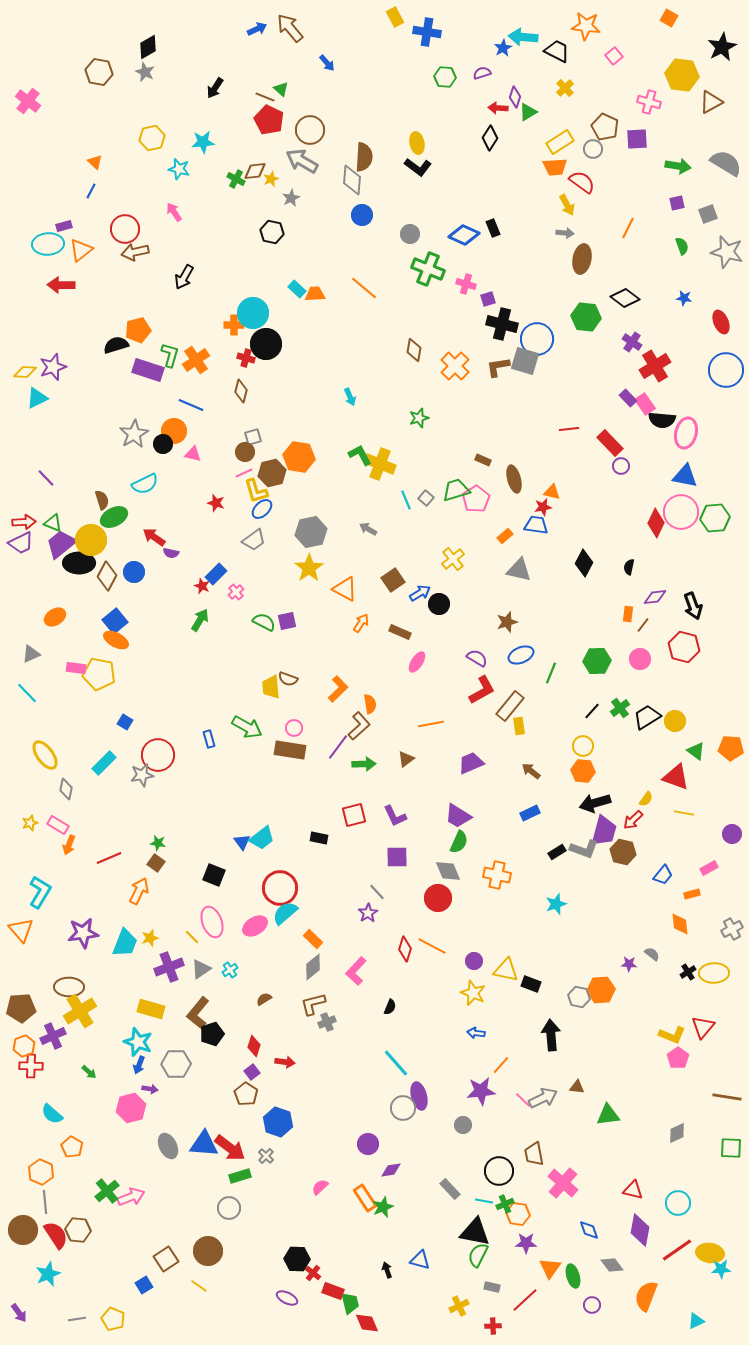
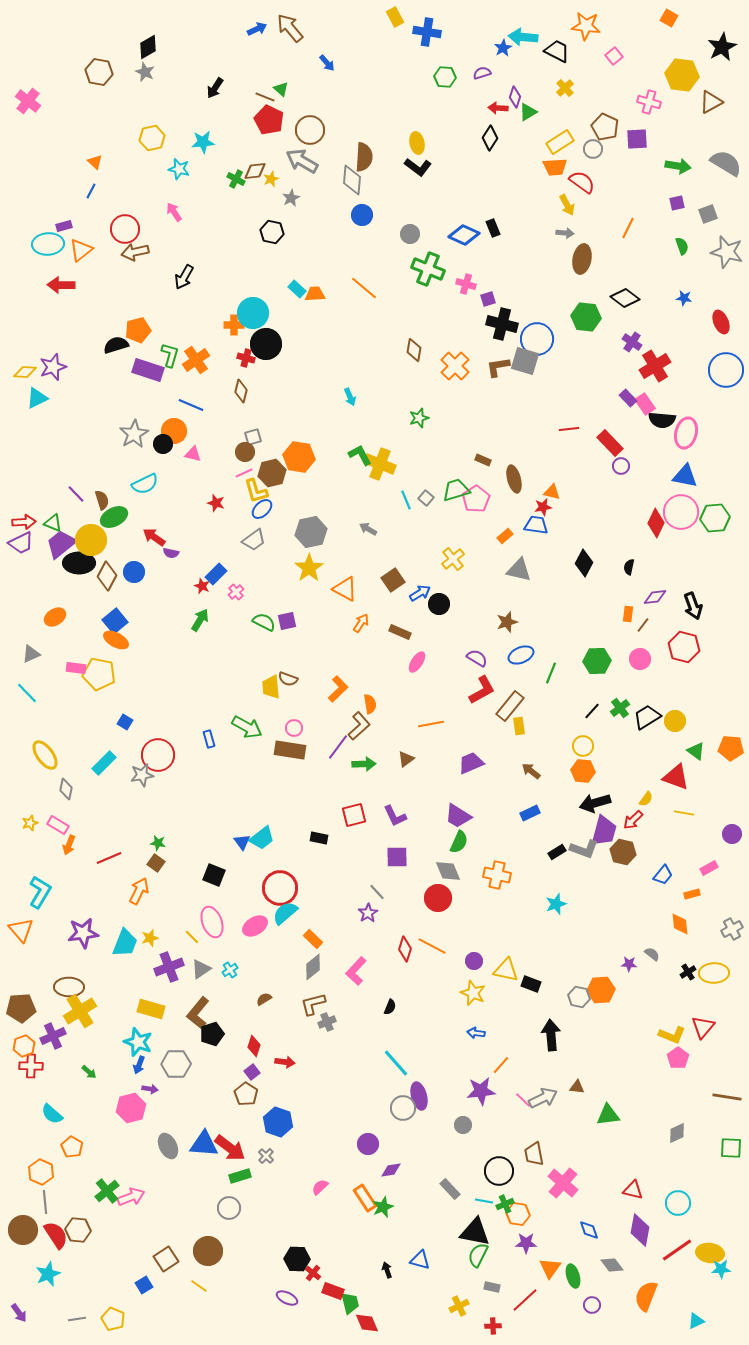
purple line at (46, 478): moved 30 px right, 16 px down
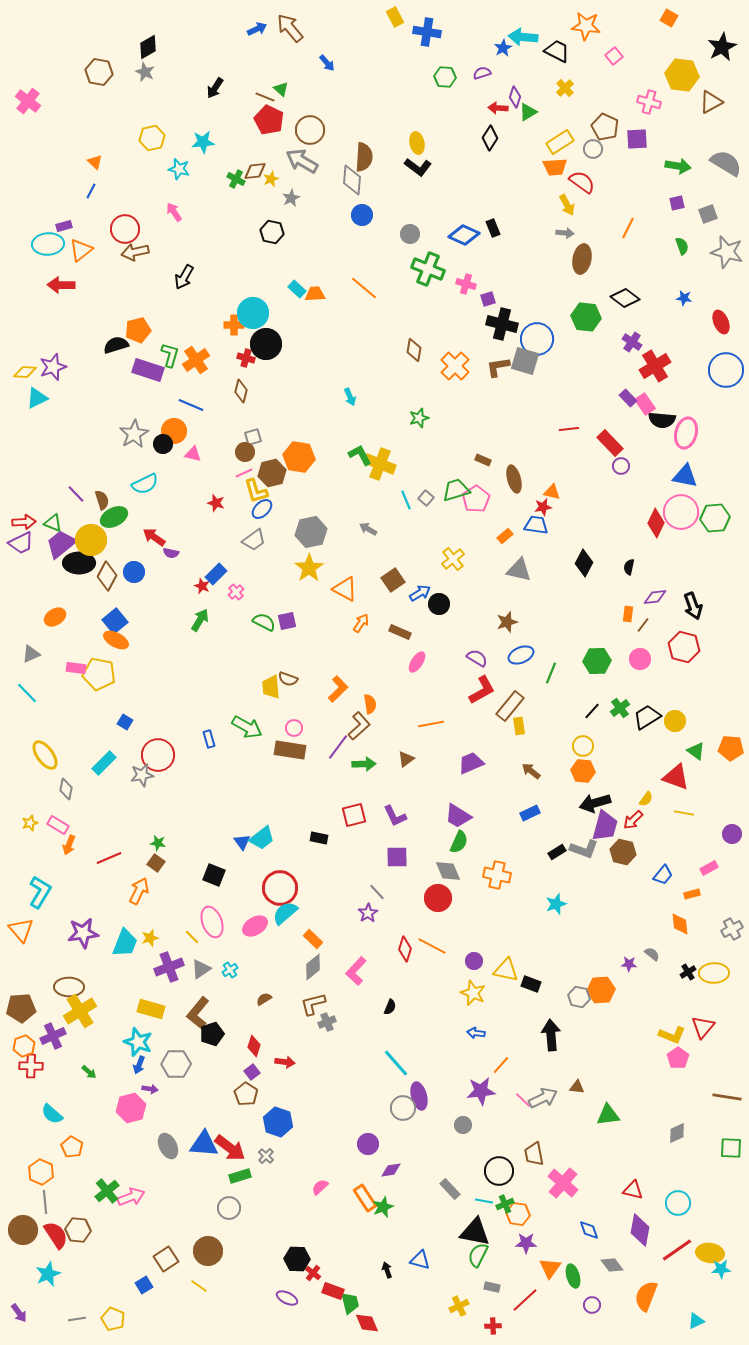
purple trapezoid at (604, 831): moved 1 px right, 5 px up
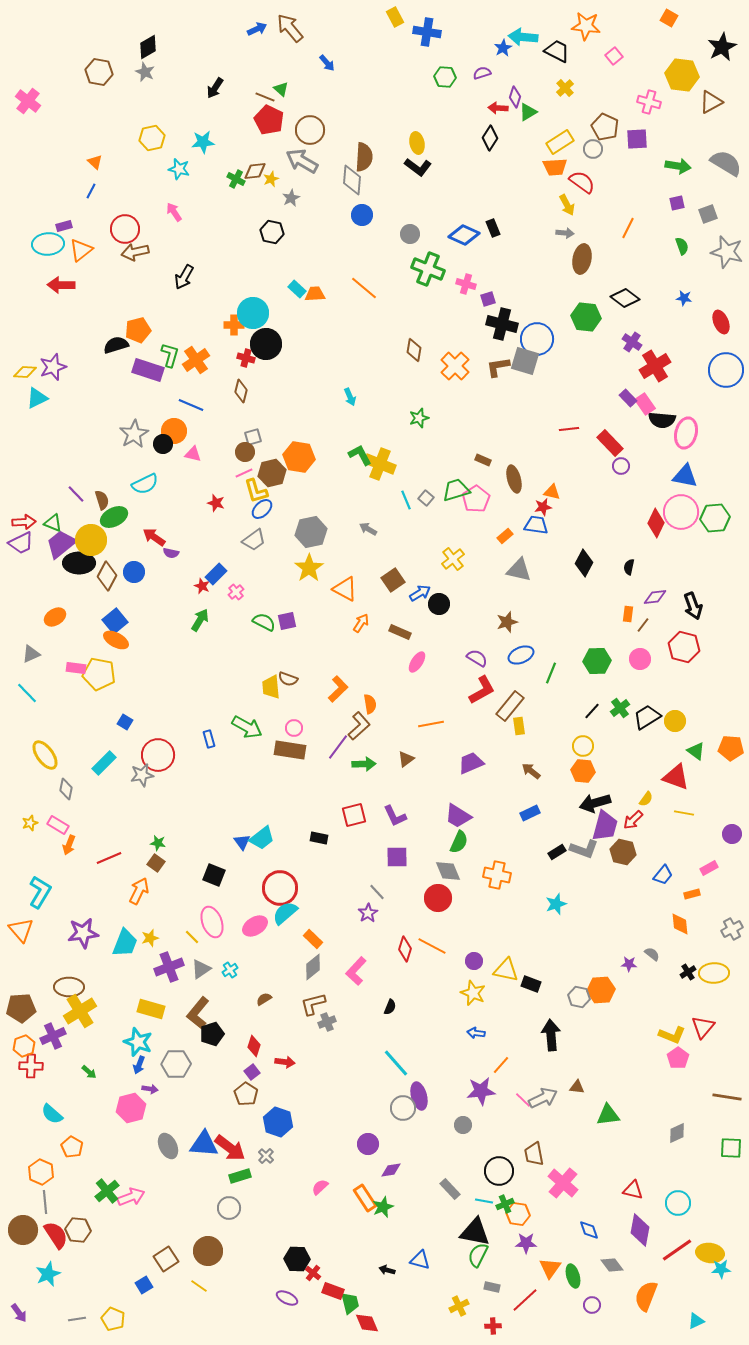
black arrow at (387, 1270): rotated 56 degrees counterclockwise
